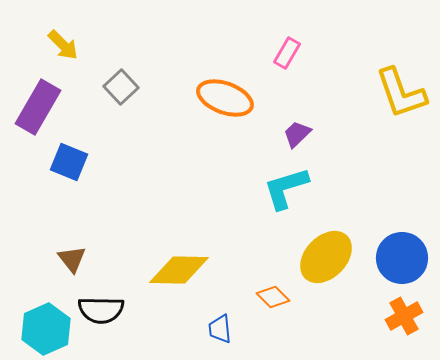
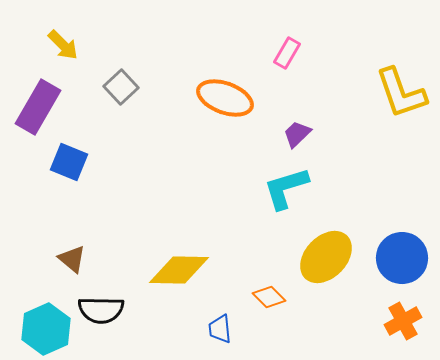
brown triangle: rotated 12 degrees counterclockwise
orange diamond: moved 4 px left
orange cross: moved 1 px left, 5 px down
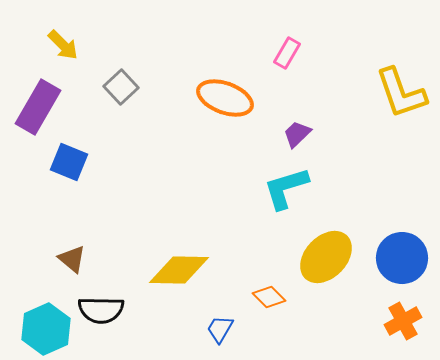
blue trapezoid: rotated 36 degrees clockwise
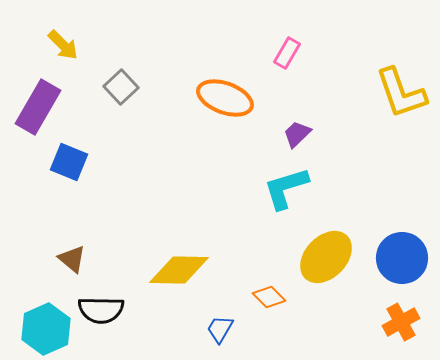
orange cross: moved 2 px left, 1 px down
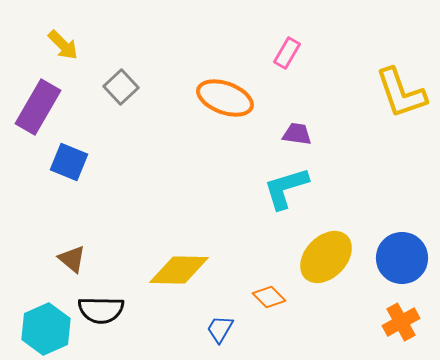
purple trapezoid: rotated 52 degrees clockwise
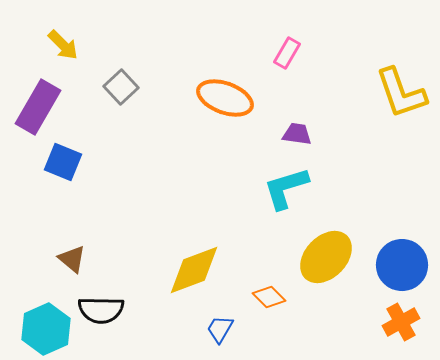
blue square: moved 6 px left
blue circle: moved 7 px down
yellow diamond: moved 15 px right; rotated 22 degrees counterclockwise
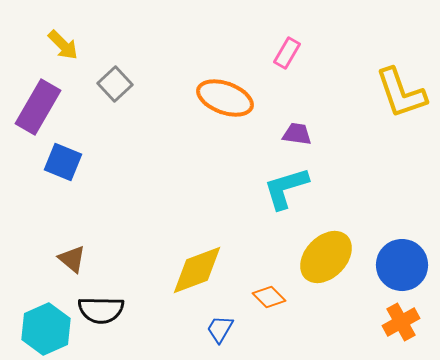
gray square: moved 6 px left, 3 px up
yellow diamond: moved 3 px right
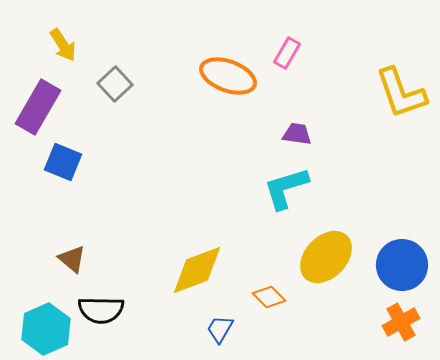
yellow arrow: rotated 12 degrees clockwise
orange ellipse: moved 3 px right, 22 px up
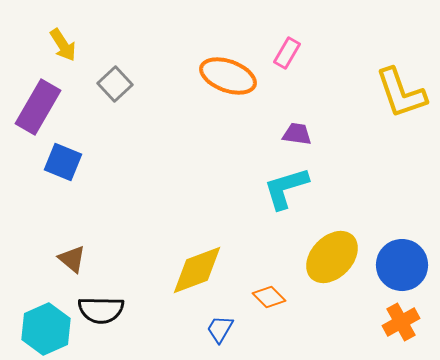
yellow ellipse: moved 6 px right
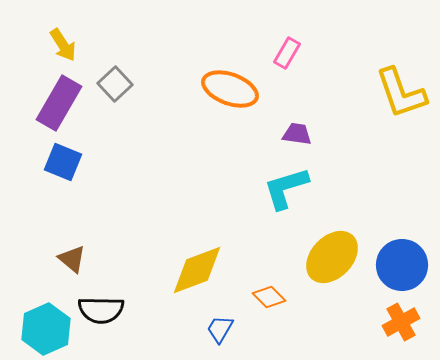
orange ellipse: moved 2 px right, 13 px down
purple rectangle: moved 21 px right, 4 px up
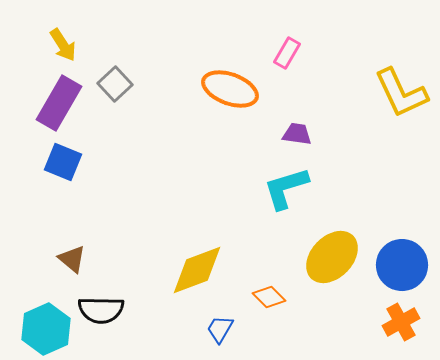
yellow L-shape: rotated 6 degrees counterclockwise
